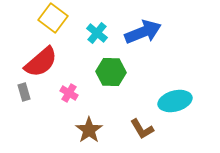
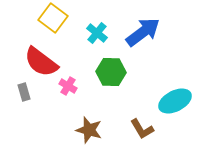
blue arrow: rotated 15 degrees counterclockwise
red semicircle: rotated 78 degrees clockwise
pink cross: moved 1 px left, 7 px up
cyan ellipse: rotated 12 degrees counterclockwise
brown star: rotated 20 degrees counterclockwise
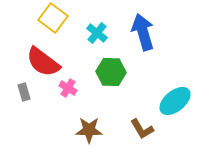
blue arrow: rotated 69 degrees counterclockwise
red semicircle: moved 2 px right
pink cross: moved 2 px down
cyan ellipse: rotated 12 degrees counterclockwise
brown star: rotated 16 degrees counterclockwise
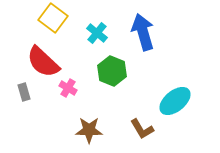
red semicircle: rotated 6 degrees clockwise
green hexagon: moved 1 px right, 1 px up; rotated 20 degrees clockwise
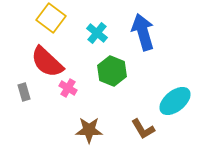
yellow square: moved 2 px left
red semicircle: moved 4 px right
brown L-shape: moved 1 px right
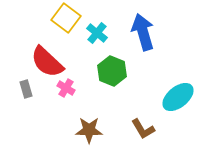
yellow square: moved 15 px right
pink cross: moved 2 px left
gray rectangle: moved 2 px right, 3 px up
cyan ellipse: moved 3 px right, 4 px up
